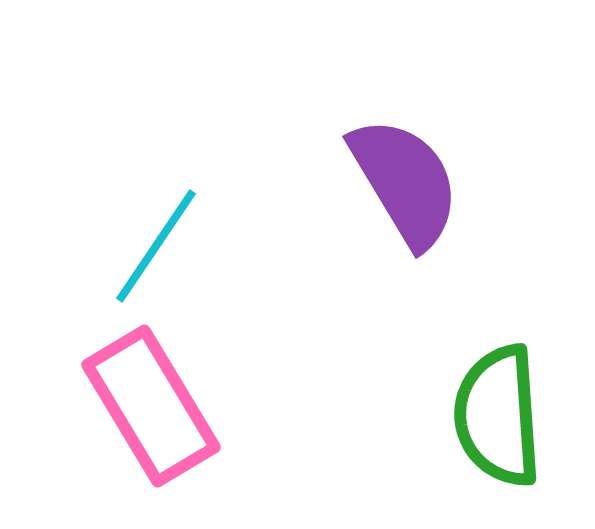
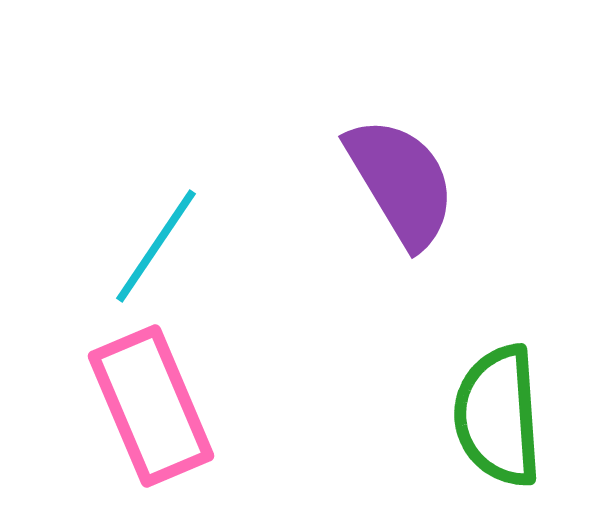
purple semicircle: moved 4 px left
pink rectangle: rotated 8 degrees clockwise
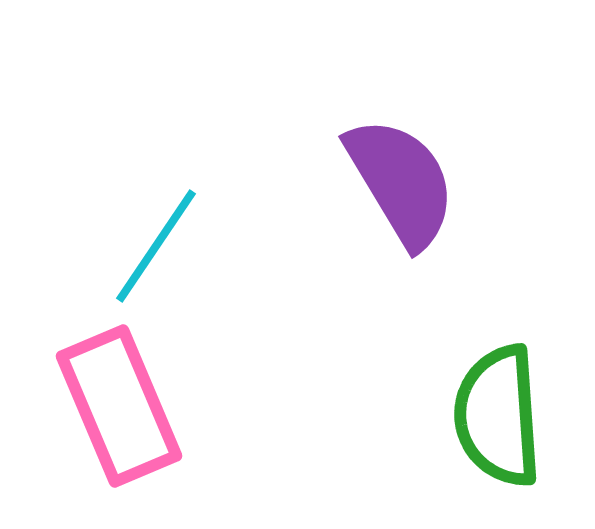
pink rectangle: moved 32 px left
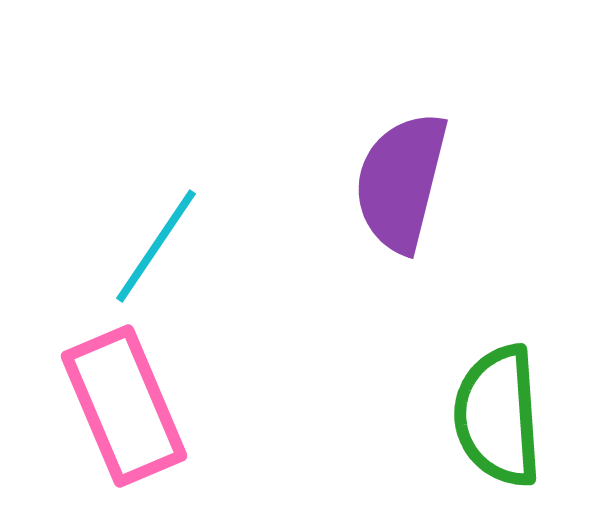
purple semicircle: rotated 135 degrees counterclockwise
pink rectangle: moved 5 px right
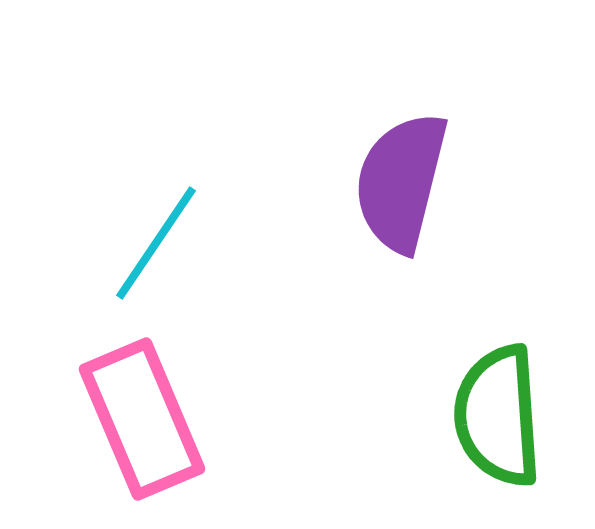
cyan line: moved 3 px up
pink rectangle: moved 18 px right, 13 px down
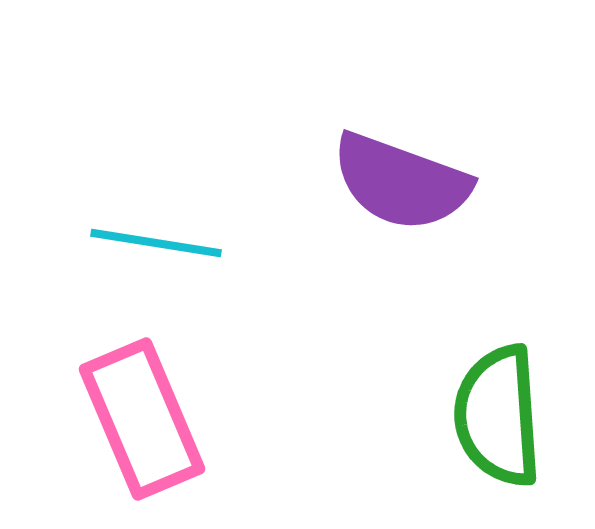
purple semicircle: rotated 84 degrees counterclockwise
cyan line: rotated 65 degrees clockwise
